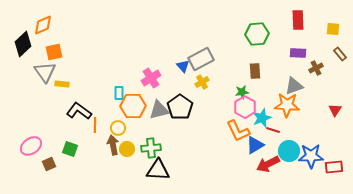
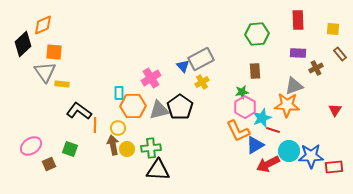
orange square at (54, 52): rotated 18 degrees clockwise
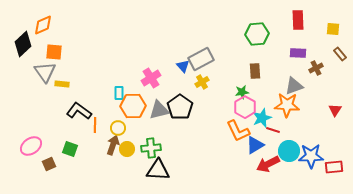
brown arrow at (113, 145): rotated 30 degrees clockwise
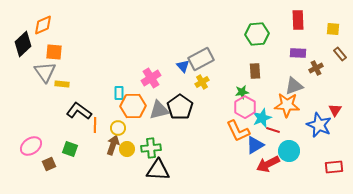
blue star at (311, 156): moved 8 px right, 31 px up; rotated 25 degrees clockwise
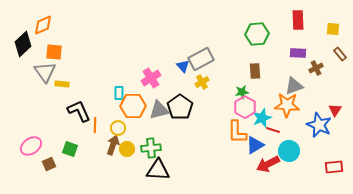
black L-shape at (79, 111): rotated 30 degrees clockwise
orange L-shape at (238, 131): moved 1 px left, 1 px down; rotated 25 degrees clockwise
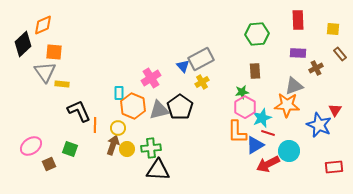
orange hexagon at (133, 106): rotated 25 degrees clockwise
red line at (273, 130): moved 5 px left, 3 px down
